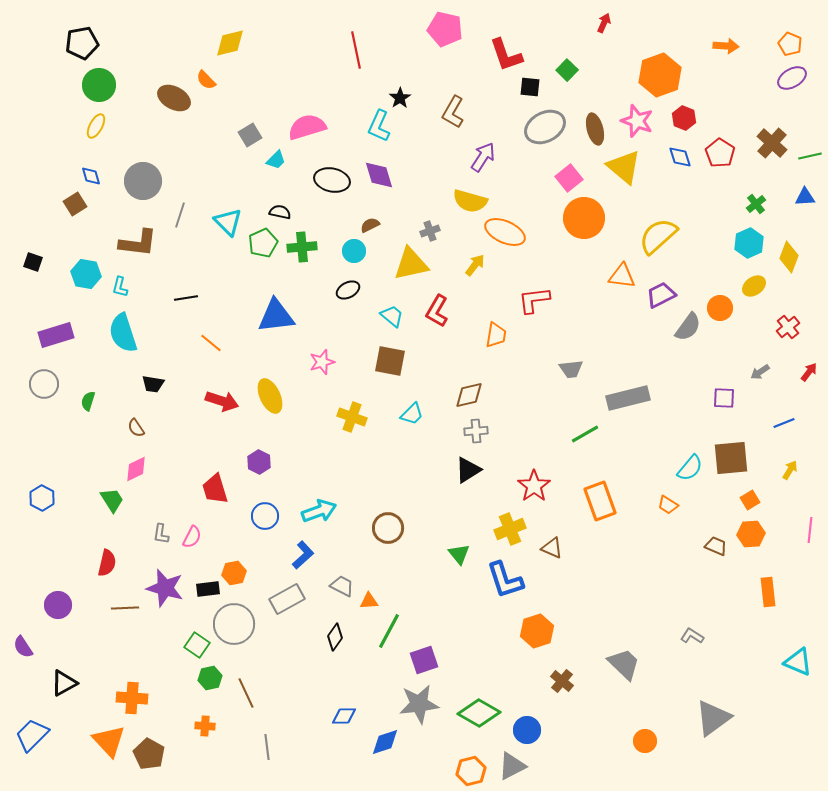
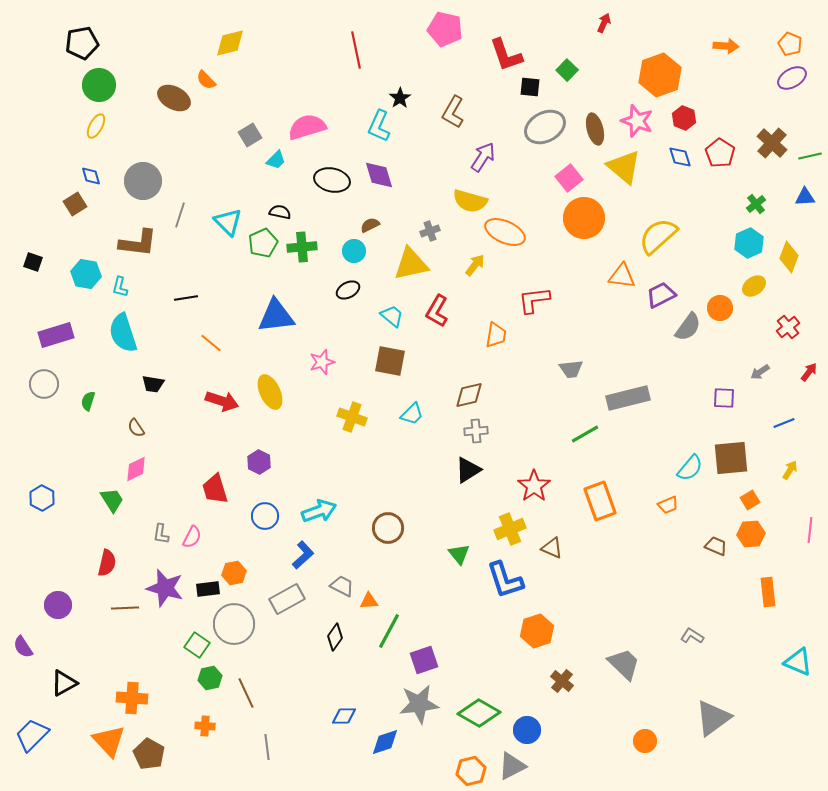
yellow ellipse at (270, 396): moved 4 px up
orange trapezoid at (668, 505): rotated 55 degrees counterclockwise
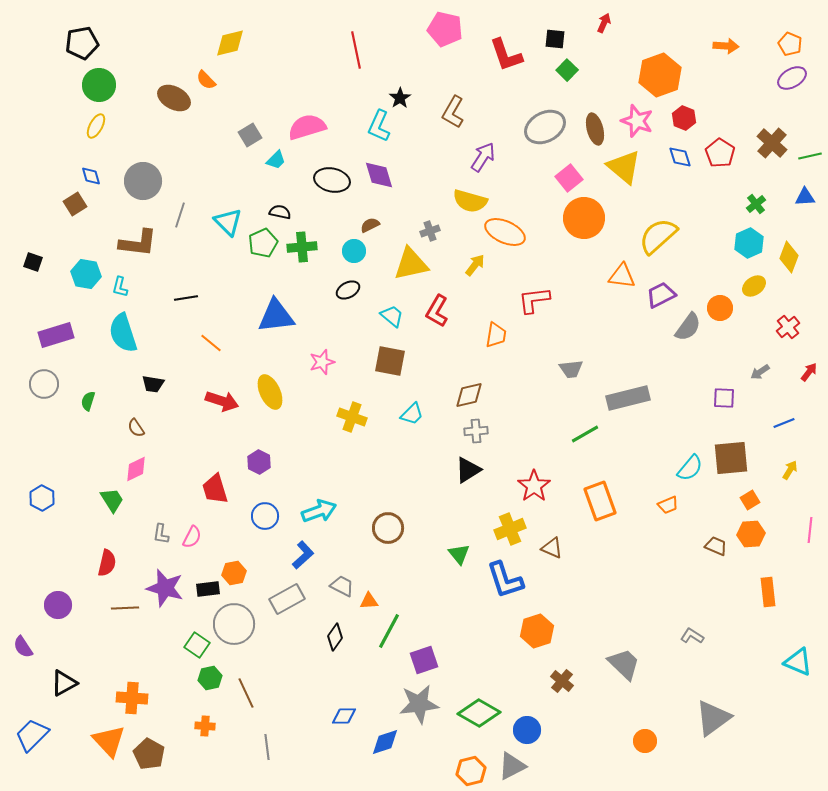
black square at (530, 87): moved 25 px right, 48 px up
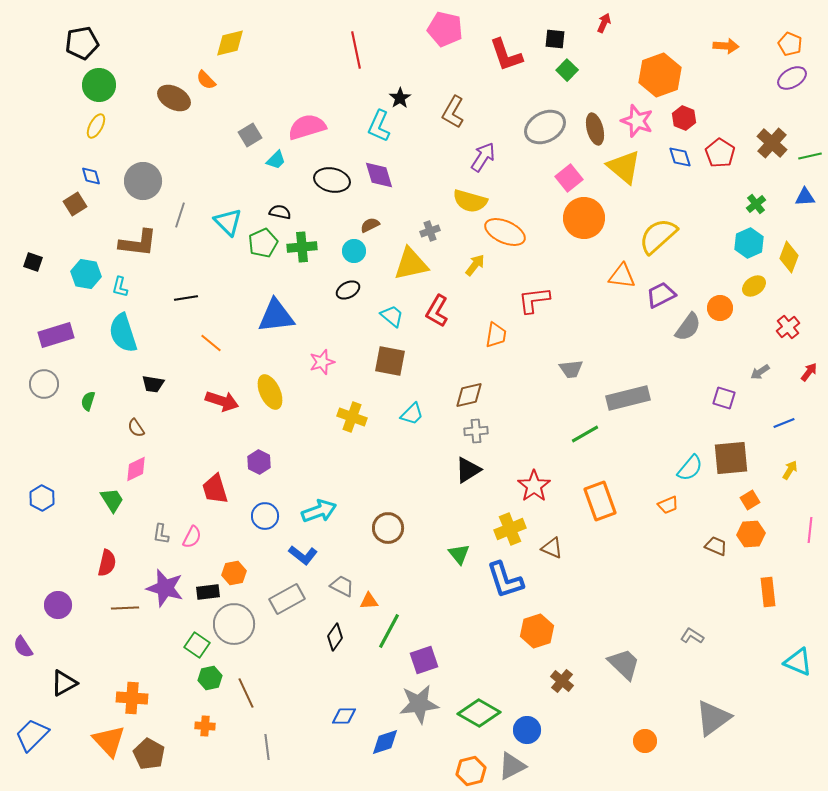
purple square at (724, 398): rotated 15 degrees clockwise
blue L-shape at (303, 555): rotated 80 degrees clockwise
black rectangle at (208, 589): moved 3 px down
